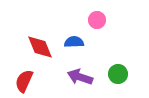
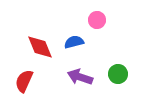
blue semicircle: rotated 12 degrees counterclockwise
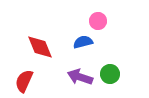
pink circle: moved 1 px right, 1 px down
blue semicircle: moved 9 px right
green circle: moved 8 px left
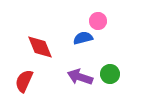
blue semicircle: moved 4 px up
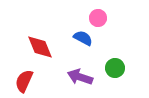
pink circle: moved 3 px up
blue semicircle: rotated 42 degrees clockwise
green circle: moved 5 px right, 6 px up
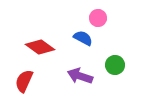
red diamond: rotated 32 degrees counterclockwise
green circle: moved 3 px up
purple arrow: moved 1 px up
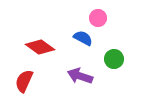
green circle: moved 1 px left, 6 px up
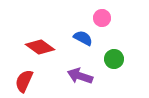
pink circle: moved 4 px right
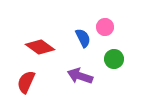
pink circle: moved 3 px right, 9 px down
blue semicircle: rotated 36 degrees clockwise
red semicircle: moved 2 px right, 1 px down
